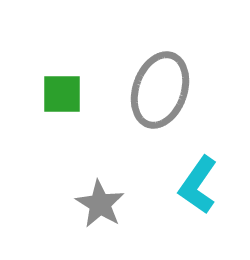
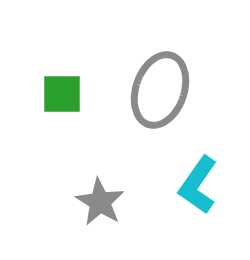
gray star: moved 2 px up
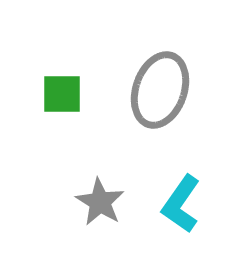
cyan L-shape: moved 17 px left, 19 px down
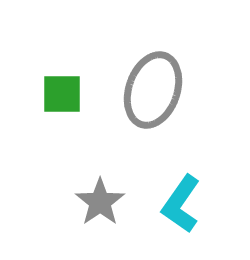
gray ellipse: moved 7 px left
gray star: rotated 6 degrees clockwise
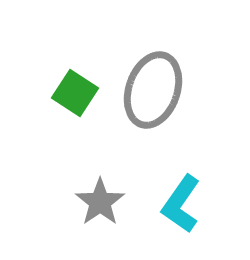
green square: moved 13 px right, 1 px up; rotated 33 degrees clockwise
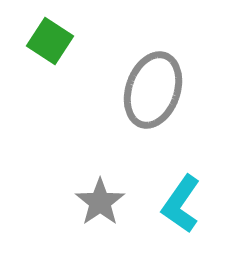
green square: moved 25 px left, 52 px up
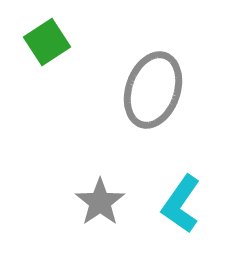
green square: moved 3 px left, 1 px down; rotated 24 degrees clockwise
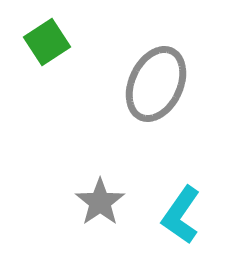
gray ellipse: moved 3 px right, 6 px up; rotated 6 degrees clockwise
cyan L-shape: moved 11 px down
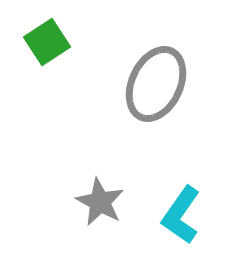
gray star: rotated 9 degrees counterclockwise
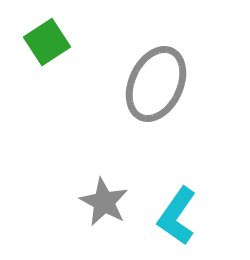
gray star: moved 4 px right
cyan L-shape: moved 4 px left, 1 px down
